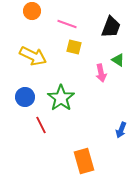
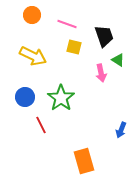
orange circle: moved 4 px down
black trapezoid: moved 7 px left, 9 px down; rotated 40 degrees counterclockwise
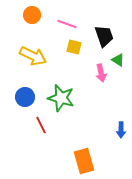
green star: rotated 20 degrees counterclockwise
blue arrow: rotated 21 degrees counterclockwise
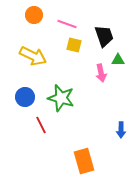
orange circle: moved 2 px right
yellow square: moved 2 px up
green triangle: rotated 32 degrees counterclockwise
